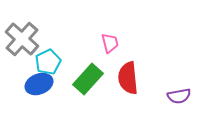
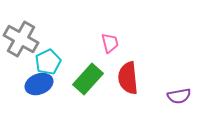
gray cross: moved 1 px left; rotated 12 degrees counterclockwise
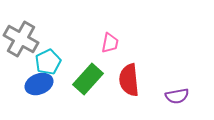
pink trapezoid: rotated 25 degrees clockwise
red semicircle: moved 1 px right, 2 px down
purple semicircle: moved 2 px left
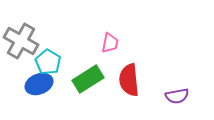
gray cross: moved 2 px down
cyan pentagon: rotated 15 degrees counterclockwise
green rectangle: rotated 16 degrees clockwise
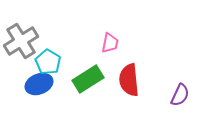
gray cross: rotated 28 degrees clockwise
purple semicircle: moved 3 px right, 1 px up; rotated 55 degrees counterclockwise
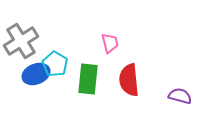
pink trapezoid: rotated 25 degrees counterclockwise
cyan pentagon: moved 7 px right, 2 px down
green rectangle: rotated 52 degrees counterclockwise
blue ellipse: moved 3 px left, 10 px up
purple semicircle: moved 1 px down; rotated 100 degrees counterclockwise
